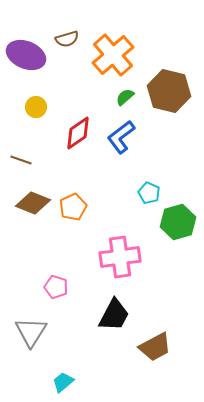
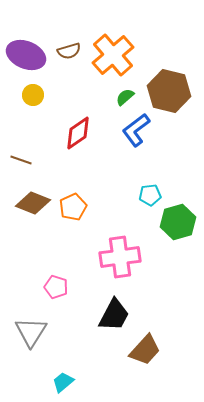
brown semicircle: moved 2 px right, 12 px down
yellow circle: moved 3 px left, 12 px up
blue L-shape: moved 15 px right, 7 px up
cyan pentagon: moved 1 px right, 2 px down; rotated 30 degrees counterclockwise
brown trapezoid: moved 10 px left, 3 px down; rotated 20 degrees counterclockwise
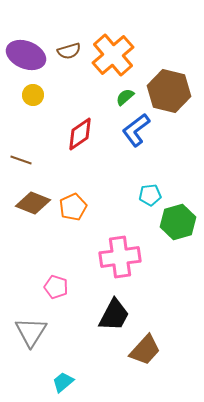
red diamond: moved 2 px right, 1 px down
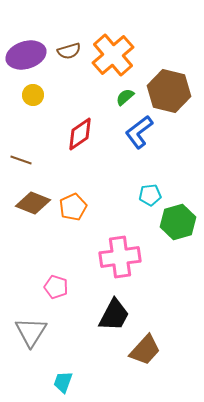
purple ellipse: rotated 39 degrees counterclockwise
blue L-shape: moved 3 px right, 2 px down
cyan trapezoid: rotated 30 degrees counterclockwise
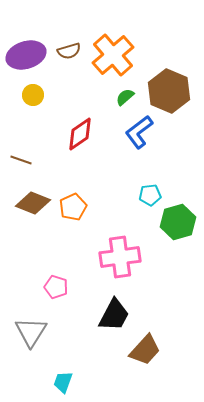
brown hexagon: rotated 9 degrees clockwise
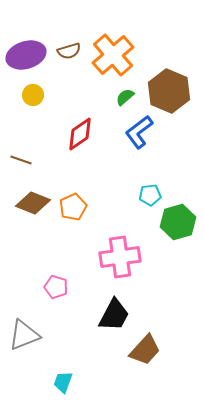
gray triangle: moved 7 px left, 3 px down; rotated 36 degrees clockwise
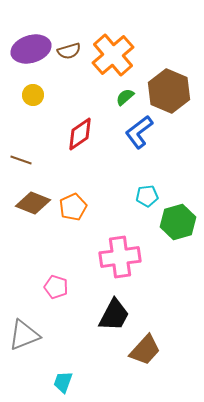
purple ellipse: moved 5 px right, 6 px up
cyan pentagon: moved 3 px left, 1 px down
